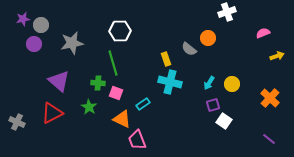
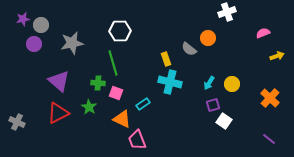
red triangle: moved 6 px right
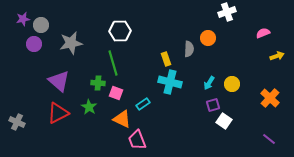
gray star: moved 1 px left
gray semicircle: rotated 126 degrees counterclockwise
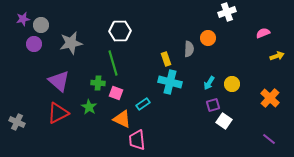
pink trapezoid: rotated 15 degrees clockwise
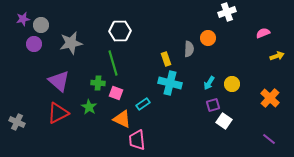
cyan cross: moved 1 px down
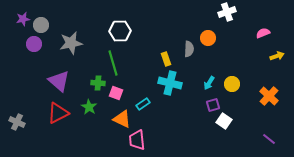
orange cross: moved 1 px left, 2 px up
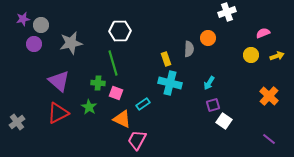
yellow circle: moved 19 px right, 29 px up
gray cross: rotated 28 degrees clockwise
pink trapezoid: rotated 35 degrees clockwise
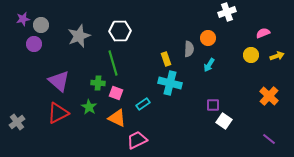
gray star: moved 8 px right, 7 px up; rotated 10 degrees counterclockwise
cyan arrow: moved 18 px up
purple square: rotated 16 degrees clockwise
orange triangle: moved 5 px left, 1 px up
pink trapezoid: rotated 35 degrees clockwise
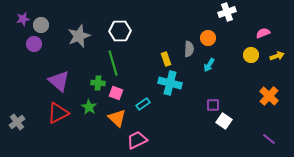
orange triangle: rotated 18 degrees clockwise
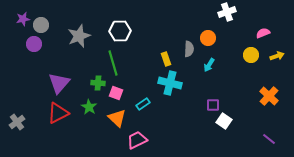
purple triangle: moved 2 px down; rotated 30 degrees clockwise
